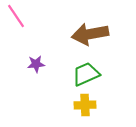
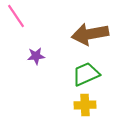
purple star: moved 8 px up
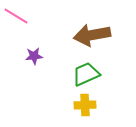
pink line: rotated 25 degrees counterclockwise
brown arrow: moved 2 px right, 1 px down
purple star: moved 2 px left
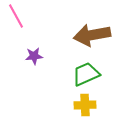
pink line: rotated 30 degrees clockwise
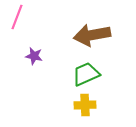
pink line: moved 1 px right, 1 px down; rotated 50 degrees clockwise
purple star: rotated 18 degrees clockwise
